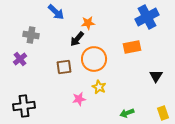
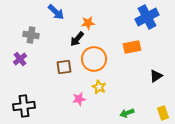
black triangle: rotated 24 degrees clockwise
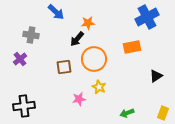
yellow rectangle: rotated 40 degrees clockwise
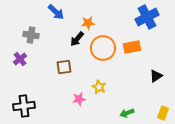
orange circle: moved 9 px right, 11 px up
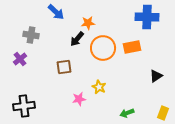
blue cross: rotated 30 degrees clockwise
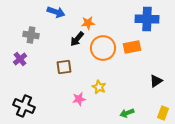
blue arrow: rotated 24 degrees counterclockwise
blue cross: moved 2 px down
black triangle: moved 5 px down
black cross: rotated 30 degrees clockwise
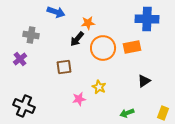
black triangle: moved 12 px left
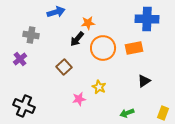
blue arrow: rotated 36 degrees counterclockwise
orange rectangle: moved 2 px right, 1 px down
brown square: rotated 35 degrees counterclockwise
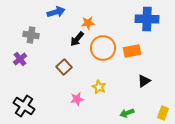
orange rectangle: moved 2 px left, 3 px down
pink star: moved 2 px left
black cross: rotated 10 degrees clockwise
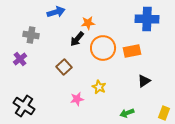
yellow rectangle: moved 1 px right
